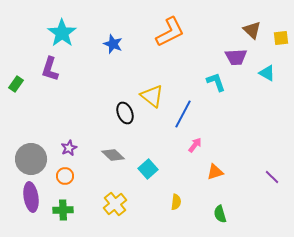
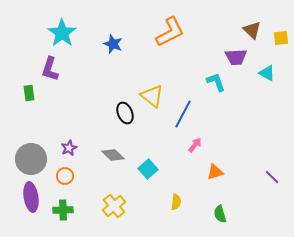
green rectangle: moved 13 px right, 9 px down; rotated 42 degrees counterclockwise
yellow cross: moved 1 px left, 2 px down
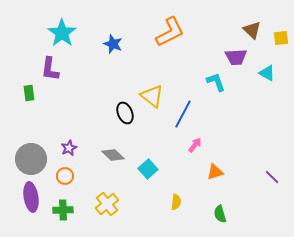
purple L-shape: rotated 10 degrees counterclockwise
yellow cross: moved 7 px left, 2 px up
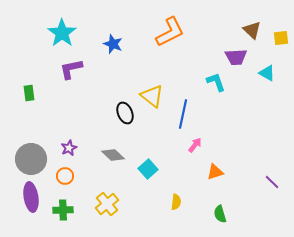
purple L-shape: moved 21 px right; rotated 70 degrees clockwise
blue line: rotated 16 degrees counterclockwise
purple line: moved 5 px down
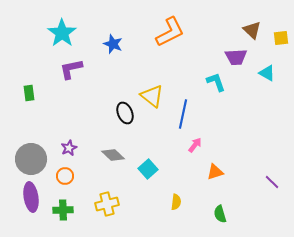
yellow cross: rotated 25 degrees clockwise
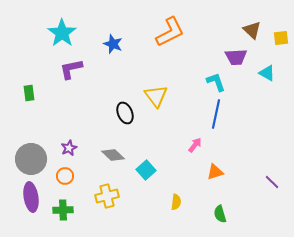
yellow triangle: moved 4 px right; rotated 15 degrees clockwise
blue line: moved 33 px right
cyan square: moved 2 px left, 1 px down
yellow cross: moved 8 px up
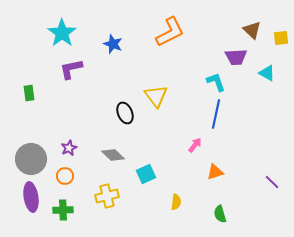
cyan square: moved 4 px down; rotated 18 degrees clockwise
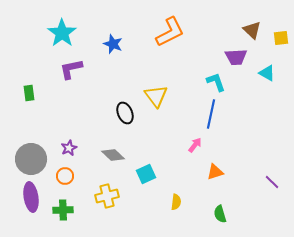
blue line: moved 5 px left
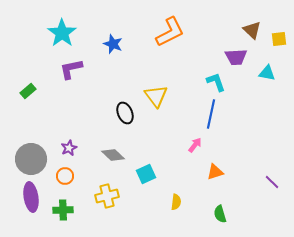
yellow square: moved 2 px left, 1 px down
cyan triangle: rotated 18 degrees counterclockwise
green rectangle: moved 1 px left, 2 px up; rotated 56 degrees clockwise
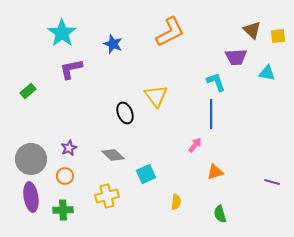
yellow square: moved 1 px left, 3 px up
blue line: rotated 12 degrees counterclockwise
purple line: rotated 28 degrees counterclockwise
